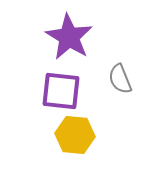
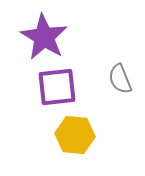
purple star: moved 25 px left
purple square: moved 4 px left, 4 px up; rotated 12 degrees counterclockwise
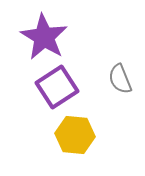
purple square: rotated 27 degrees counterclockwise
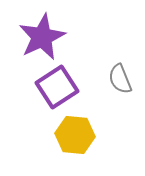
purple star: moved 2 px left; rotated 15 degrees clockwise
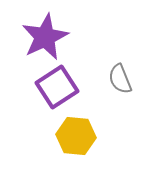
purple star: moved 3 px right
yellow hexagon: moved 1 px right, 1 px down
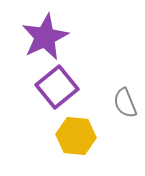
gray semicircle: moved 5 px right, 24 px down
purple square: rotated 6 degrees counterclockwise
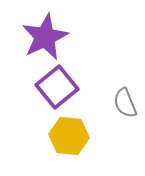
yellow hexagon: moved 7 px left
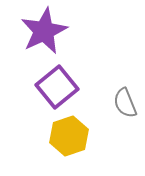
purple star: moved 1 px left, 6 px up
yellow hexagon: rotated 24 degrees counterclockwise
